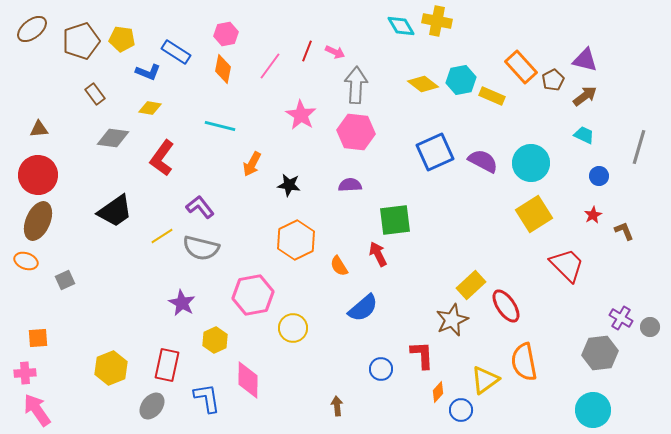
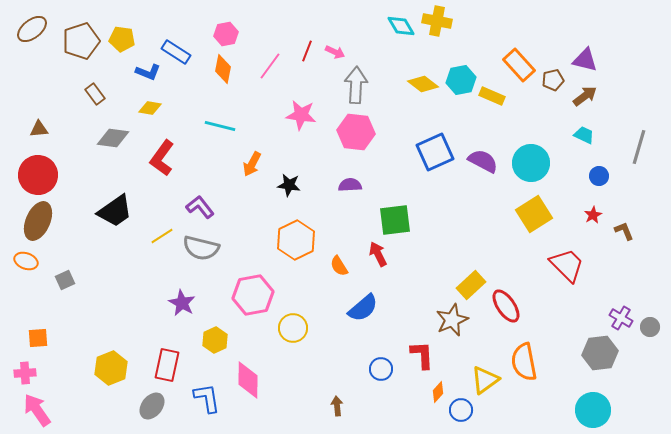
orange rectangle at (521, 67): moved 2 px left, 2 px up
brown pentagon at (553, 80): rotated 15 degrees clockwise
pink star at (301, 115): rotated 24 degrees counterclockwise
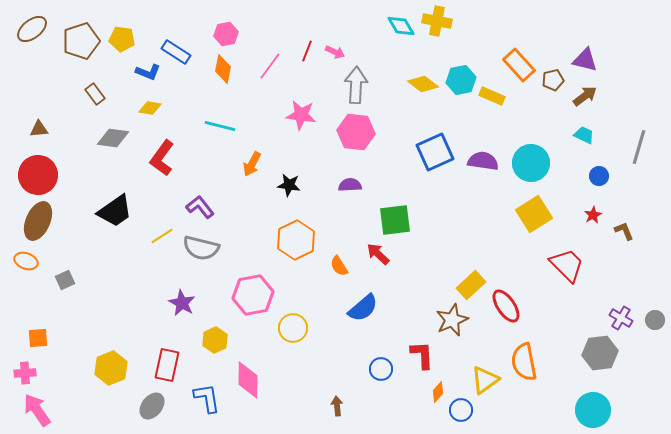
purple semicircle at (483, 161): rotated 20 degrees counterclockwise
red arrow at (378, 254): rotated 20 degrees counterclockwise
gray circle at (650, 327): moved 5 px right, 7 px up
